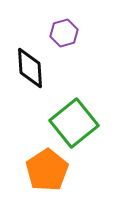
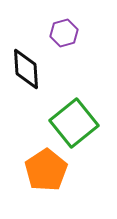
black diamond: moved 4 px left, 1 px down
orange pentagon: moved 1 px left
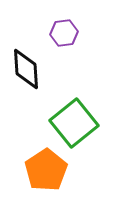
purple hexagon: rotated 8 degrees clockwise
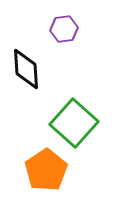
purple hexagon: moved 4 px up
green square: rotated 9 degrees counterclockwise
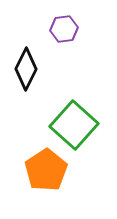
black diamond: rotated 30 degrees clockwise
green square: moved 2 px down
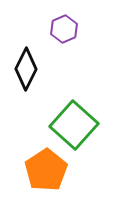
purple hexagon: rotated 16 degrees counterclockwise
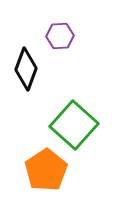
purple hexagon: moved 4 px left, 7 px down; rotated 20 degrees clockwise
black diamond: rotated 6 degrees counterclockwise
